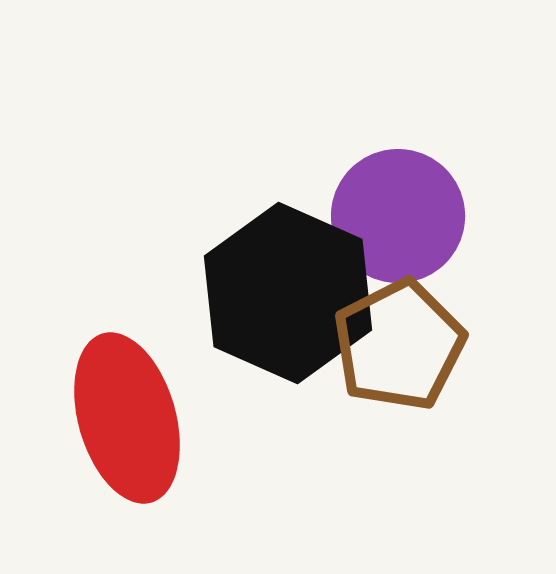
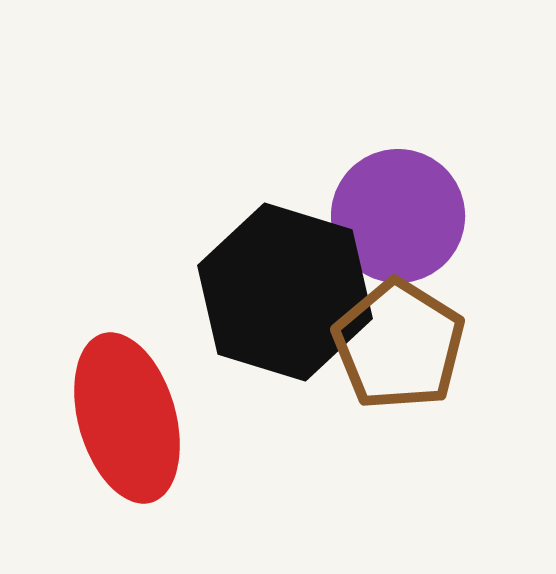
black hexagon: moved 3 px left, 1 px up; rotated 7 degrees counterclockwise
brown pentagon: rotated 13 degrees counterclockwise
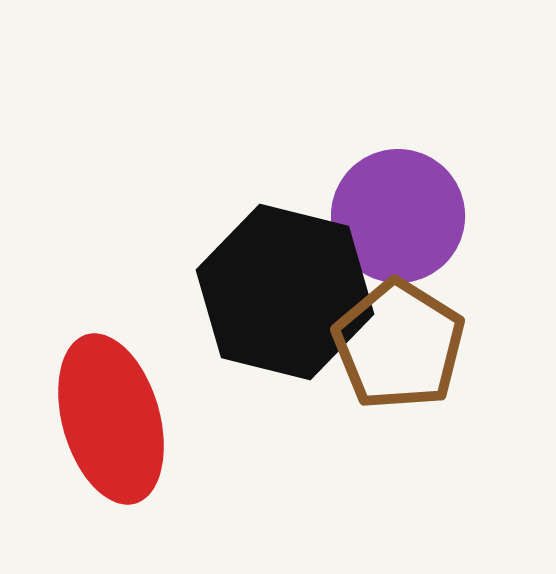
black hexagon: rotated 3 degrees counterclockwise
red ellipse: moved 16 px left, 1 px down
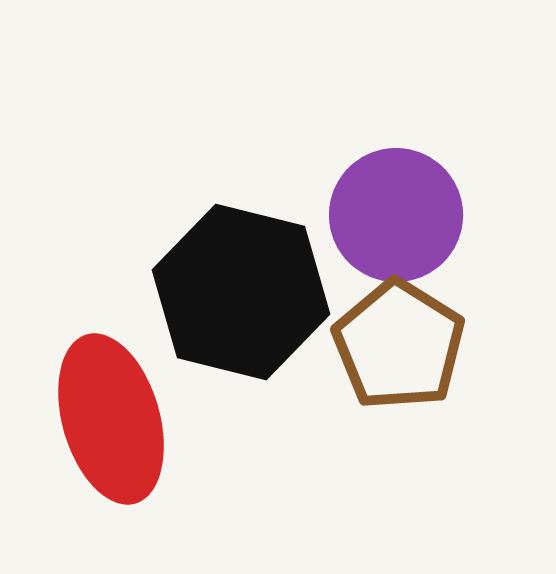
purple circle: moved 2 px left, 1 px up
black hexagon: moved 44 px left
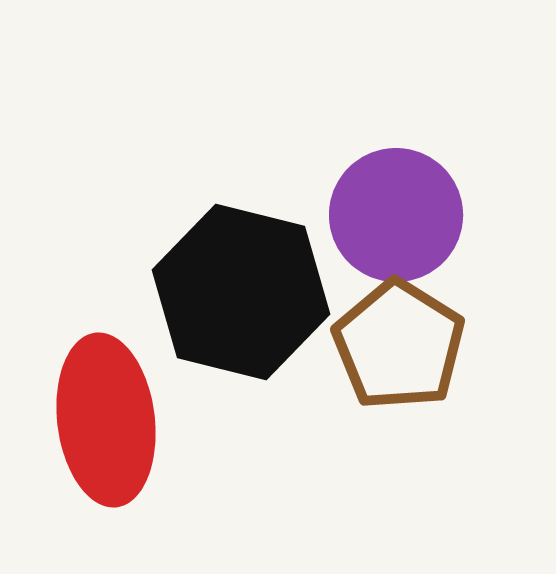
red ellipse: moved 5 px left, 1 px down; rotated 9 degrees clockwise
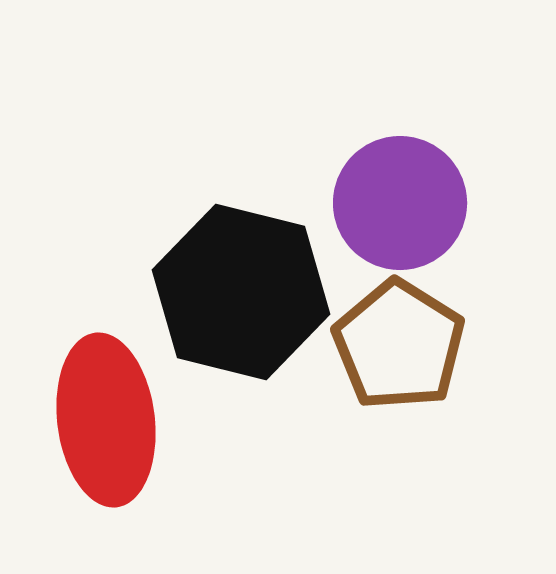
purple circle: moved 4 px right, 12 px up
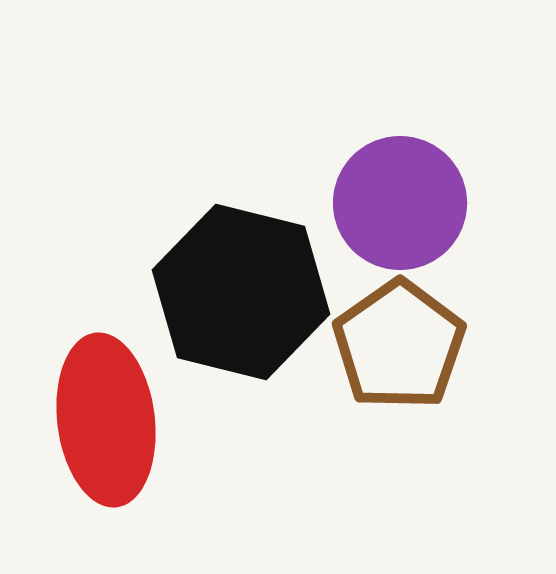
brown pentagon: rotated 5 degrees clockwise
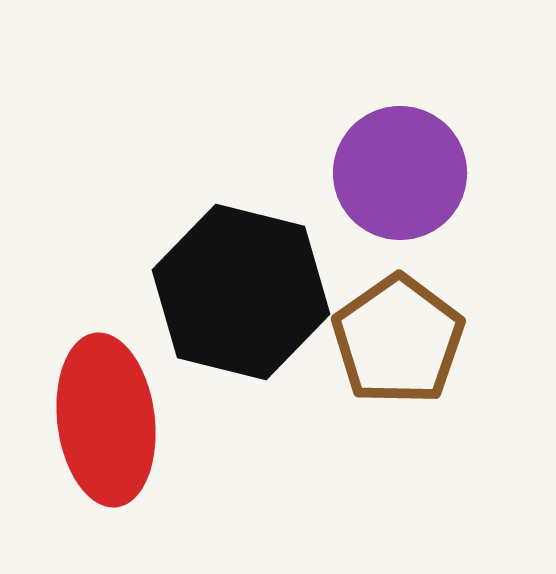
purple circle: moved 30 px up
brown pentagon: moved 1 px left, 5 px up
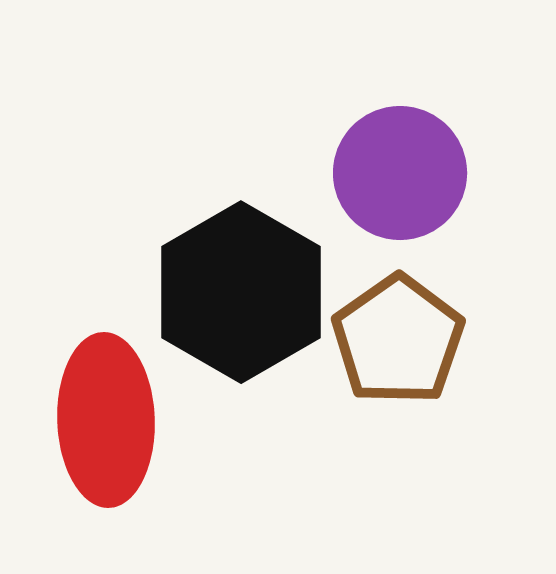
black hexagon: rotated 16 degrees clockwise
red ellipse: rotated 5 degrees clockwise
